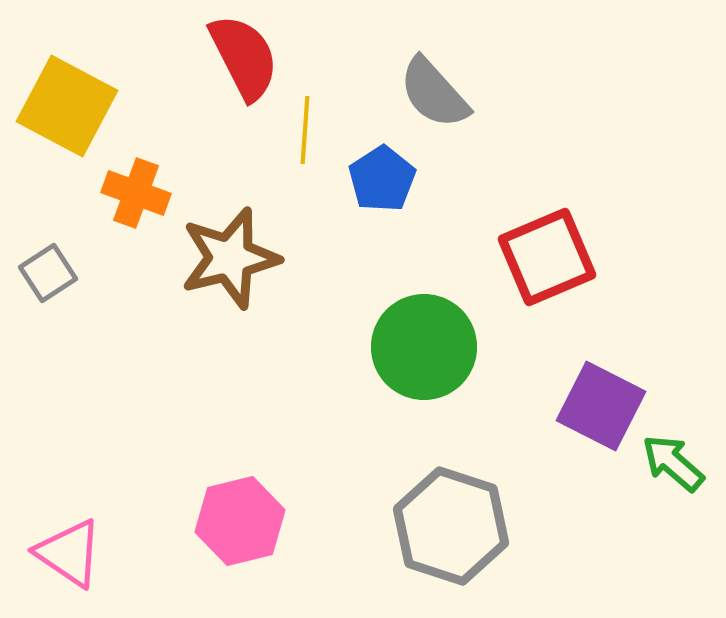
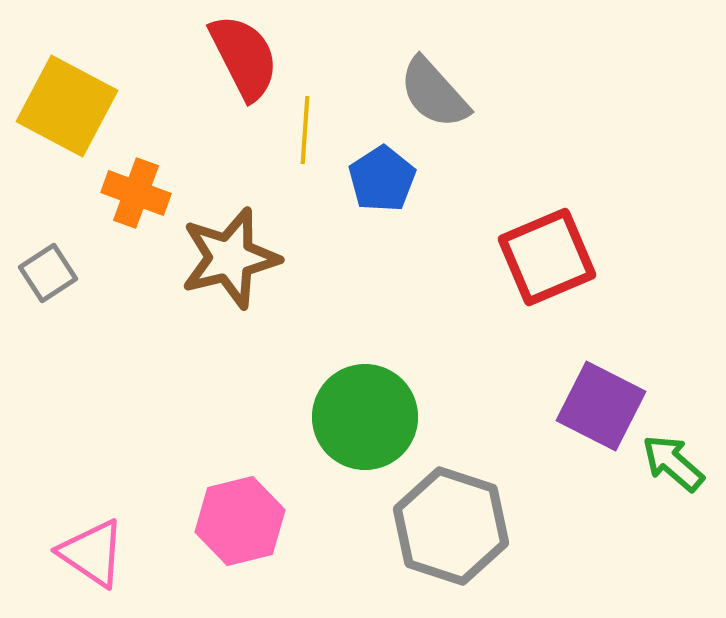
green circle: moved 59 px left, 70 px down
pink triangle: moved 23 px right
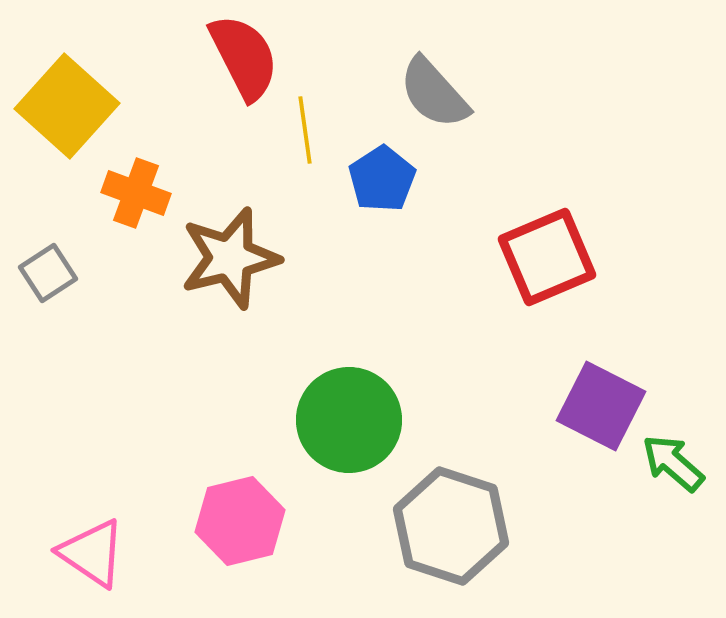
yellow square: rotated 14 degrees clockwise
yellow line: rotated 12 degrees counterclockwise
green circle: moved 16 px left, 3 px down
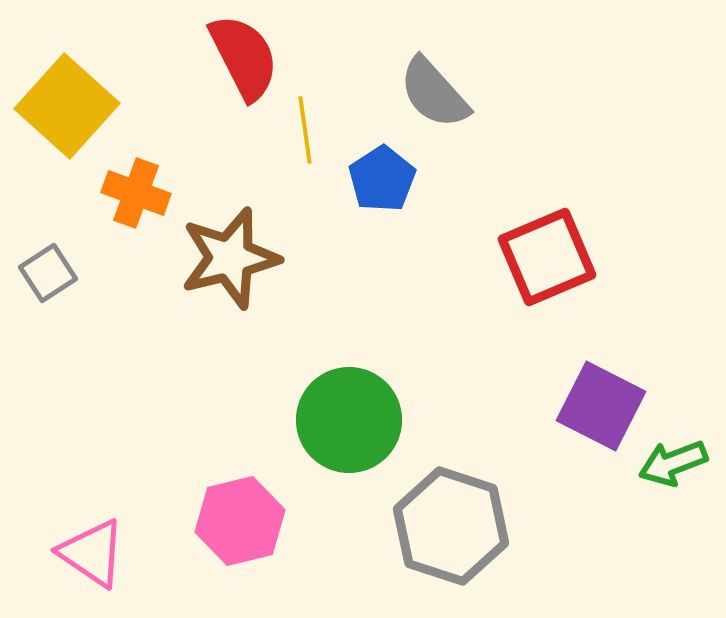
green arrow: rotated 62 degrees counterclockwise
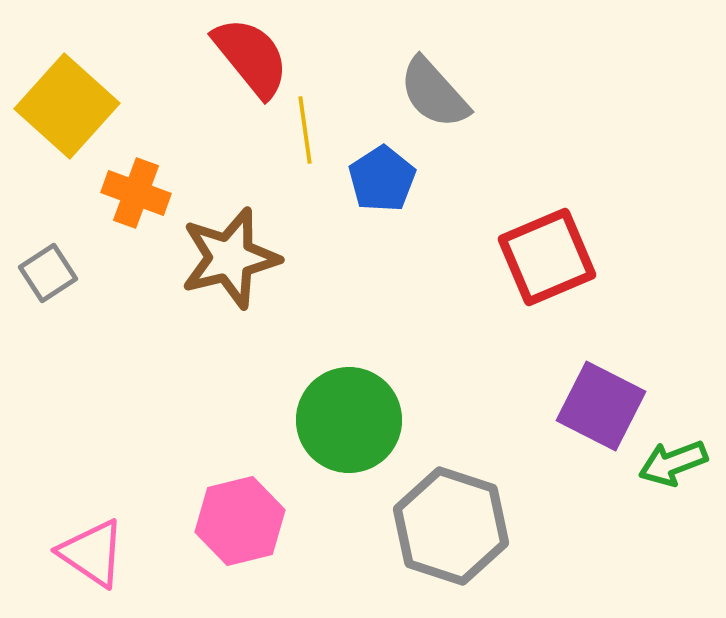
red semicircle: moved 7 px right; rotated 12 degrees counterclockwise
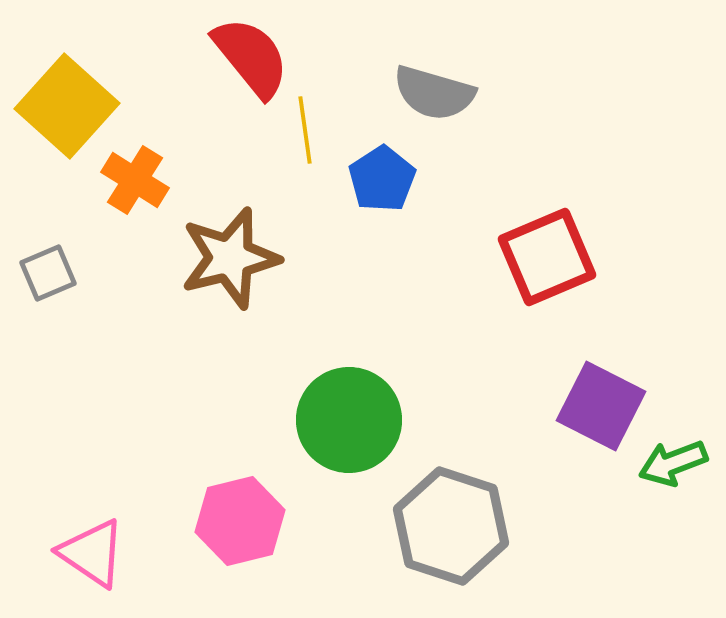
gray semicircle: rotated 32 degrees counterclockwise
orange cross: moved 1 px left, 13 px up; rotated 12 degrees clockwise
gray square: rotated 10 degrees clockwise
